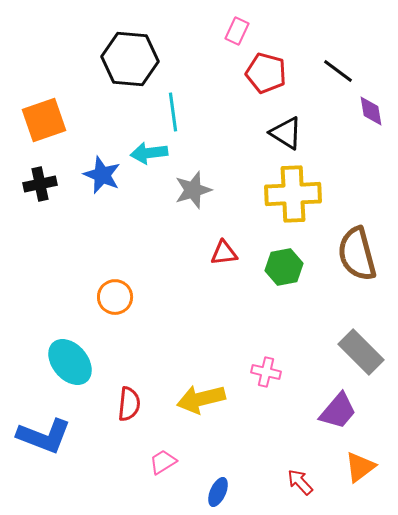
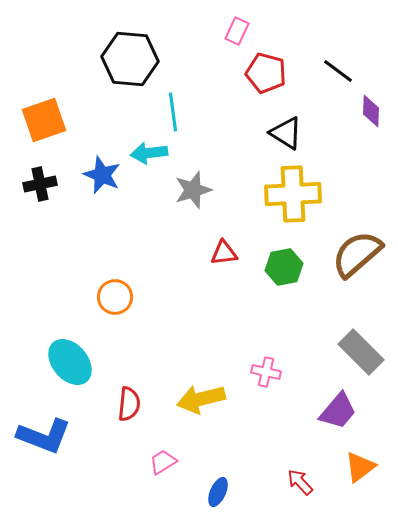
purple diamond: rotated 12 degrees clockwise
brown semicircle: rotated 64 degrees clockwise
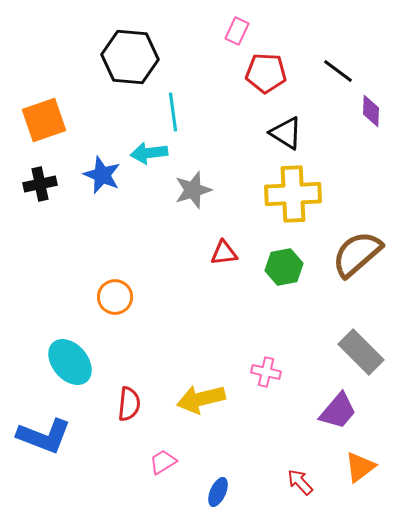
black hexagon: moved 2 px up
red pentagon: rotated 12 degrees counterclockwise
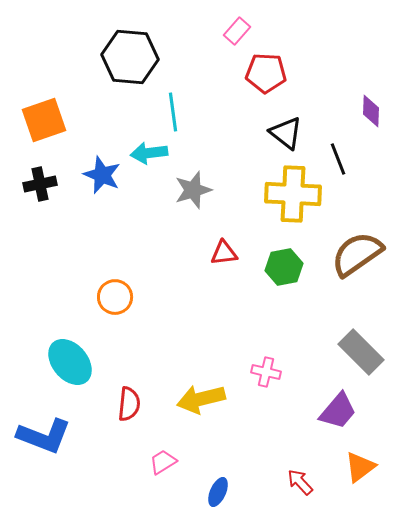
pink rectangle: rotated 16 degrees clockwise
black line: moved 88 px down; rotated 32 degrees clockwise
black triangle: rotated 6 degrees clockwise
yellow cross: rotated 6 degrees clockwise
brown semicircle: rotated 6 degrees clockwise
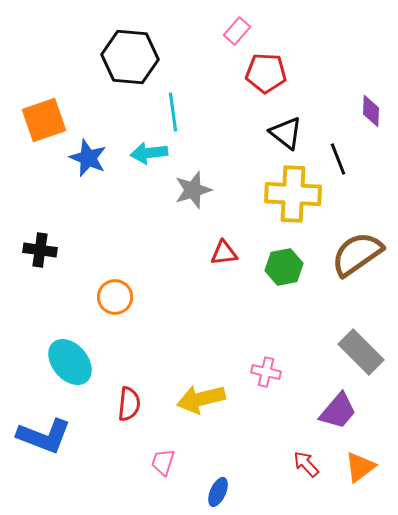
blue star: moved 14 px left, 17 px up
black cross: moved 66 px down; rotated 20 degrees clockwise
pink trapezoid: rotated 40 degrees counterclockwise
red arrow: moved 6 px right, 18 px up
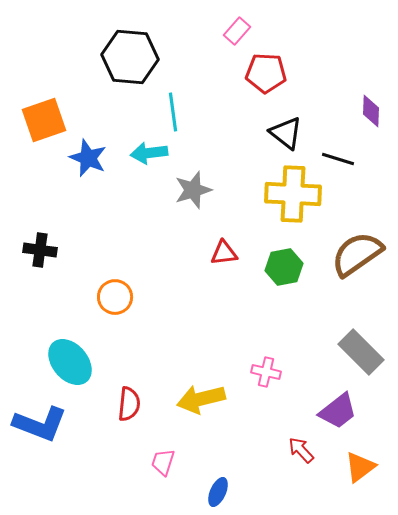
black line: rotated 52 degrees counterclockwise
purple trapezoid: rotated 12 degrees clockwise
blue L-shape: moved 4 px left, 12 px up
red arrow: moved 5 px left, 14 px up
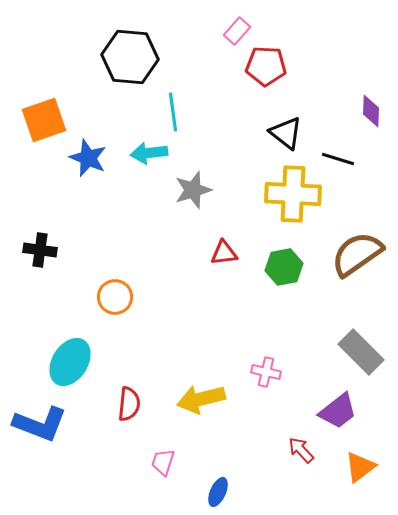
red pentagon: moved 7 px up
cyan ellipse: rotated 72 degrees clockwise
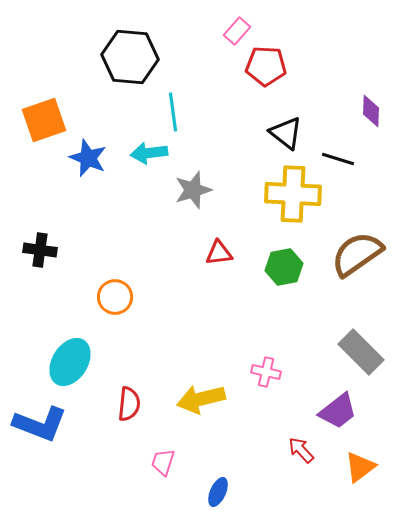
red triangle: moved 5 px left
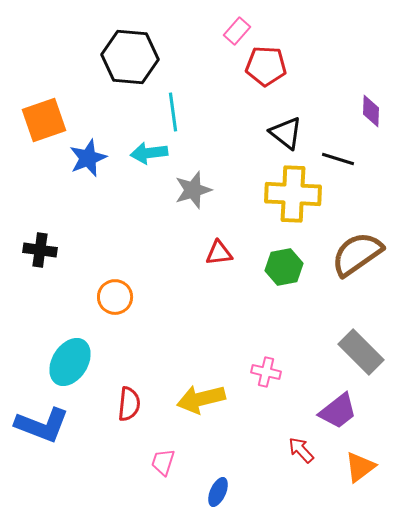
blue star: rotated 27 degrees clockwise
blue L-shape: moved 2 px right, 1 px down
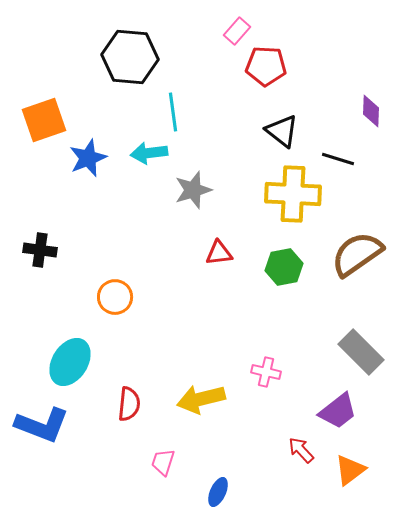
black triangle: moved 4 px left, 2 px up
orange triangle: moved 10 px left, 3 px down
